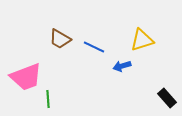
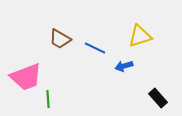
yellow triangle: moved 2 px left, 4 px up
blue line: moved 1 px right, 1 px down
blue arrow: moved 2 px right
black rectangle: moved 9 px left
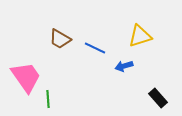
pink trapezoid: rotated 104 degrees counterclockwise
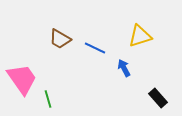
blue arrow: moved 2 px down; rotated 78 degrees clockwise
pink trapezoid: moved 4 px left, 2 px down
green line: rotated 12 degrees counterclockwise
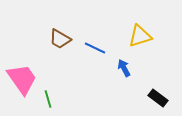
black rectangle: rotated 12 degrees counterclockwise
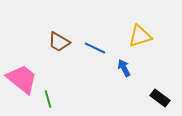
brown trapezoid: moved 1 px left, 3 px down
pink trapezoid: rotated 16 degrees counterclockwise
black rectangle: moved 2 px right
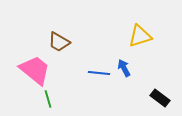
blue line: moved 4 px right, 25 px down; rotated 20 degrees counterclockwise
pink trapezoid: moved 13 px right, 9 px up
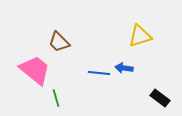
brown trapezoid: rotated 15 degrees clockwise
blue arrow: rotated 54 degrees counterclockwise
green line: moved 8 px right, 1 px up
